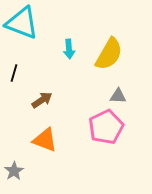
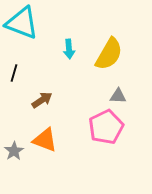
gray star: moved 20 px up
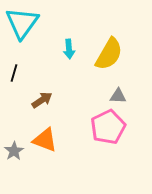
cyan triangle: rotated 45 degrees clockwise
pink pentagon: moved 2 px right
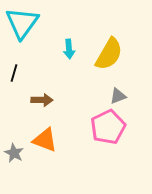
gray triangle: rotated 24 degrees counterclockwise
brown arrow: rotated 35 degrees clockwise
gray star: moved 2 px down; rotated 12 degrees counterclockwise
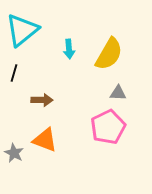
cyan triangle: moved 7 px down; rotated 15 degrees clockwise
gray triangle: moved 3 px up; rotated 24 degrees clockwise
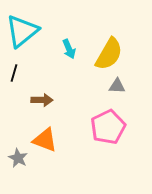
cyan triangle: moved 1 px down
cyan arrow: rotated 18 degrees counterclockwise
gray triangle: moved 1 px left, 7 px up
gray star: moved 4 px right, 5 px down
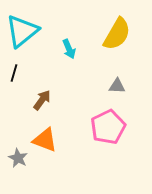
yellow semicircle: moved 8 px right, 20 px up
brown arrow: rotated 55 degrees counterclockwise
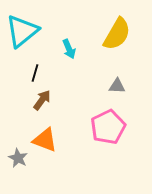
black line: moved 21 px right
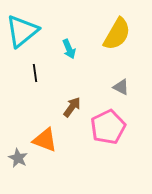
black line: rotated 24 degrees counterclockwise
gray triangle: moved 4 px right, 1 px down; rotated 24 degrees clockwise
brown arrow: moved 30 px right, 7 px down
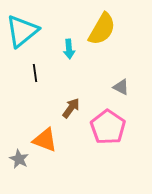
yellow semicircle: moved 15 px left, 5 px up
cyan arrow: rotated 18 degrees clockwise
brown arrow: moved 1 px left, 1 px down
pink pentagon: rotated 12 degrees counterclockwise
gray star: moved 1 px right, 1 px down
